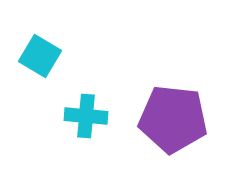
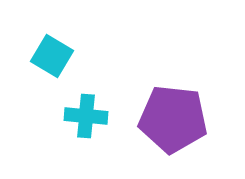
cyan square: moved 12 px right
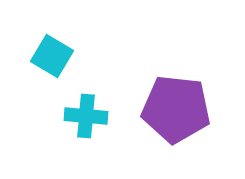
purple pentagon: moved 3 px right, 10 px up
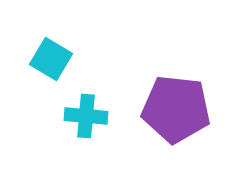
cyan square: moved 1 px left, 3 px down
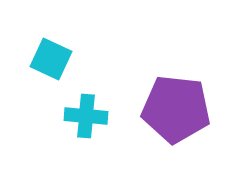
cyan square: rotated 6 degrees counterclockwise
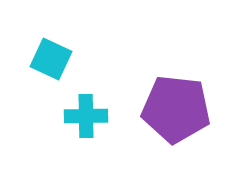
cyan cross: rotated 6 degrees counterclockwise
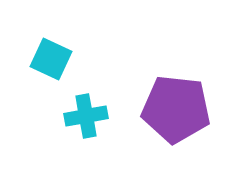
cyan cross: rotated 9 degrees counterclockwise
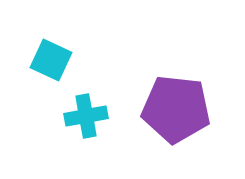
cyan square: moved 1 px down
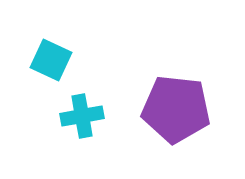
cyan cross: moved 4 px left
